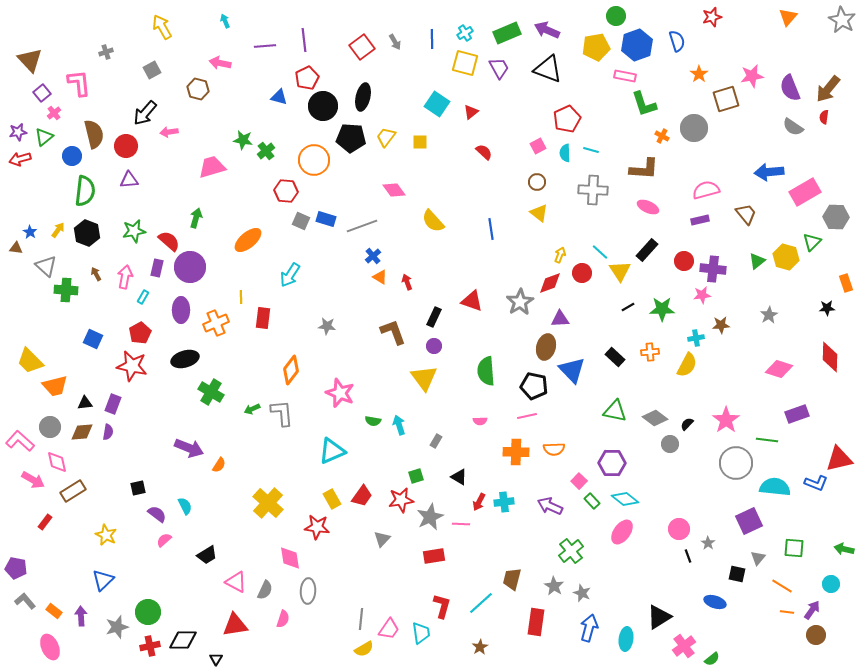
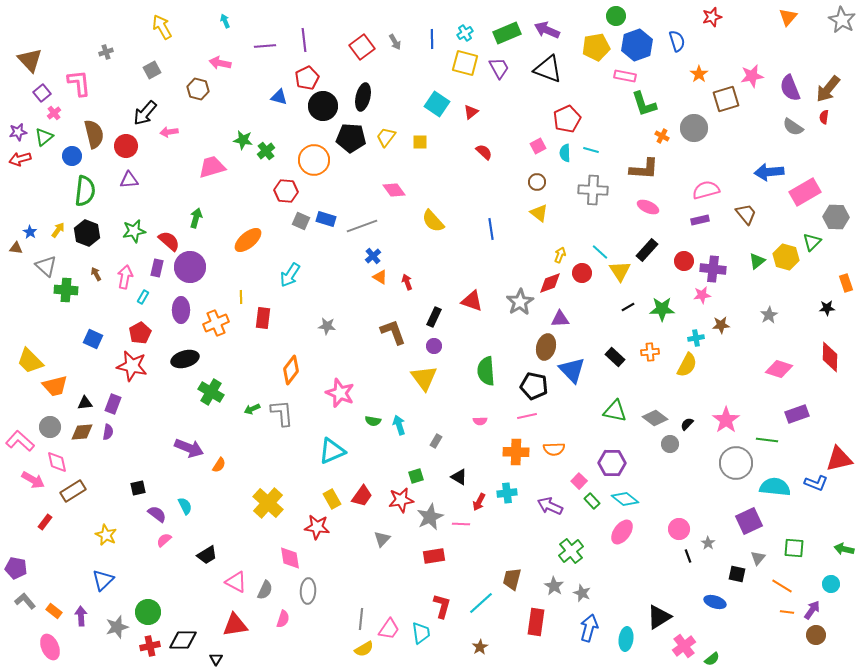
cyan cross at (504, 502): moved 3 px right, 9 px up
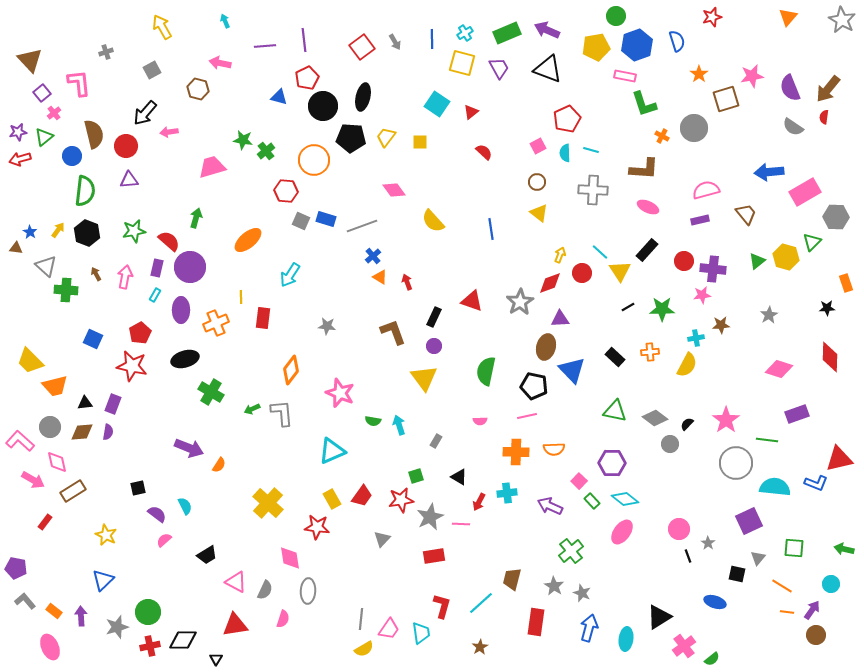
yellow square at (465, 63): moved 3 px left
cyan rectangle at (143, 297): moved 12 px right, 2 px up
green semicircle at (486, 371): rotated 16 degrees clockwise
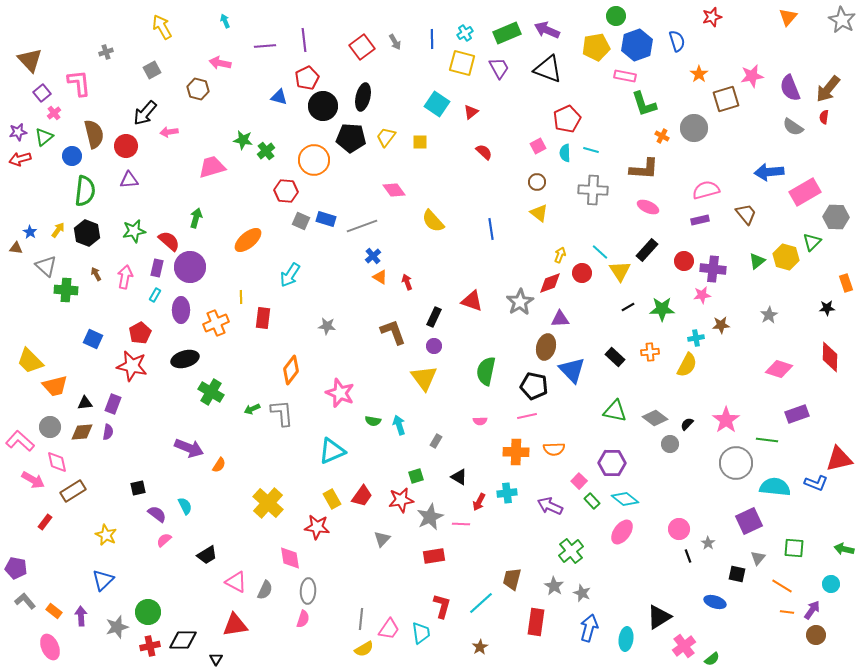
pink semicircle at (283, 619): moved 20 px right
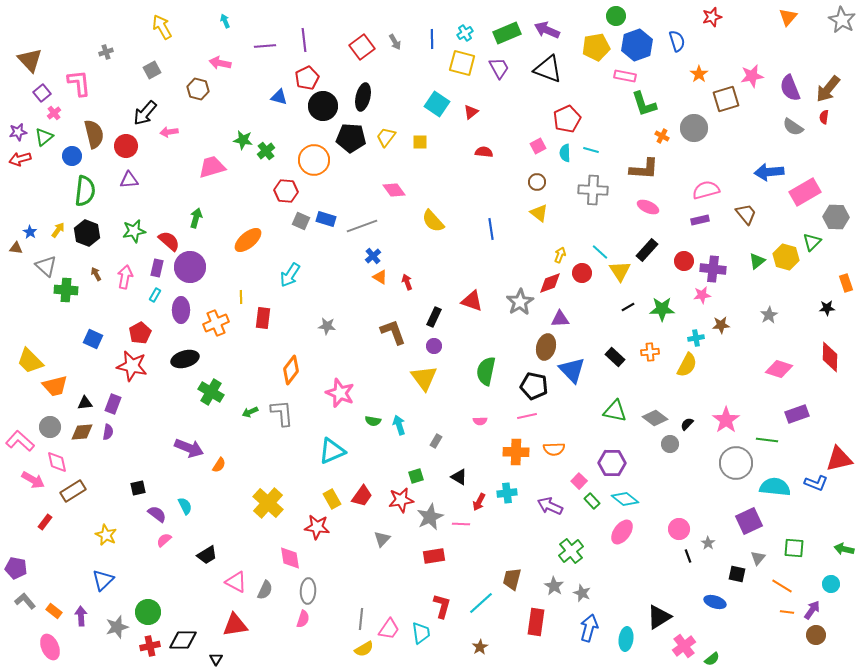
red semicircle at (484, 152): rotated 36 degrees counterclockwise
green arrow at (252, 409): moved 2 px left, 3 px down
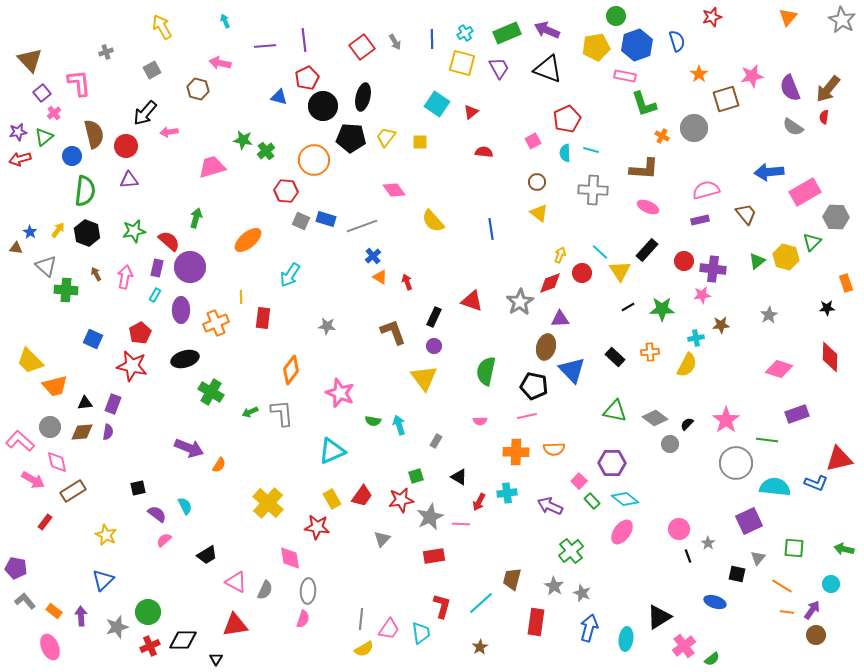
pink square at (538, 146): moved 5 px left, 5 px up
red cross at (150, 646): rotated 12 degrees counterclockwise
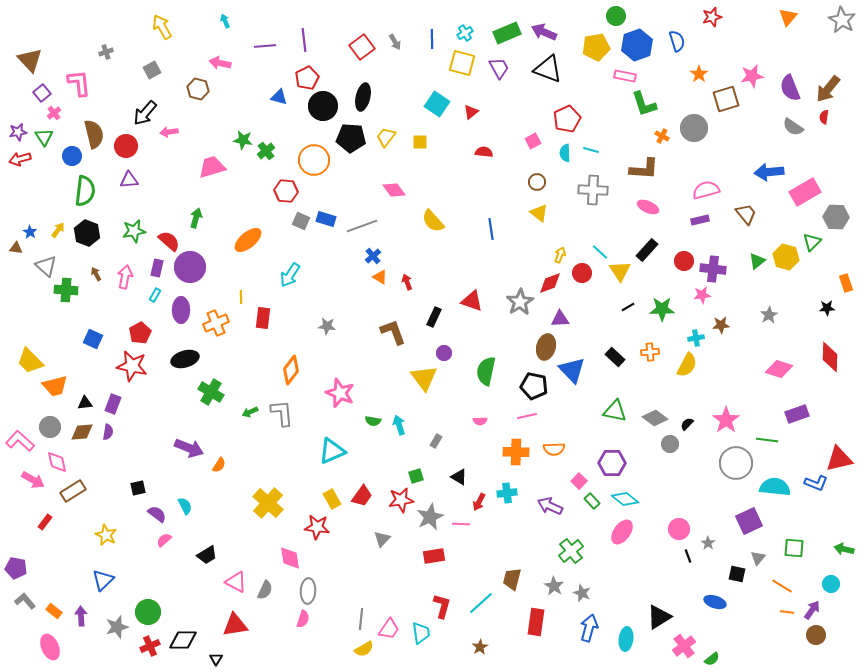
purple arrow at (547, 30): moved 3 px left, 2 px down
green triangle at (44, 137): rotated 24 degrees counterclockwise
purple circle at (434, 346): moved 10 px right, 7 px down
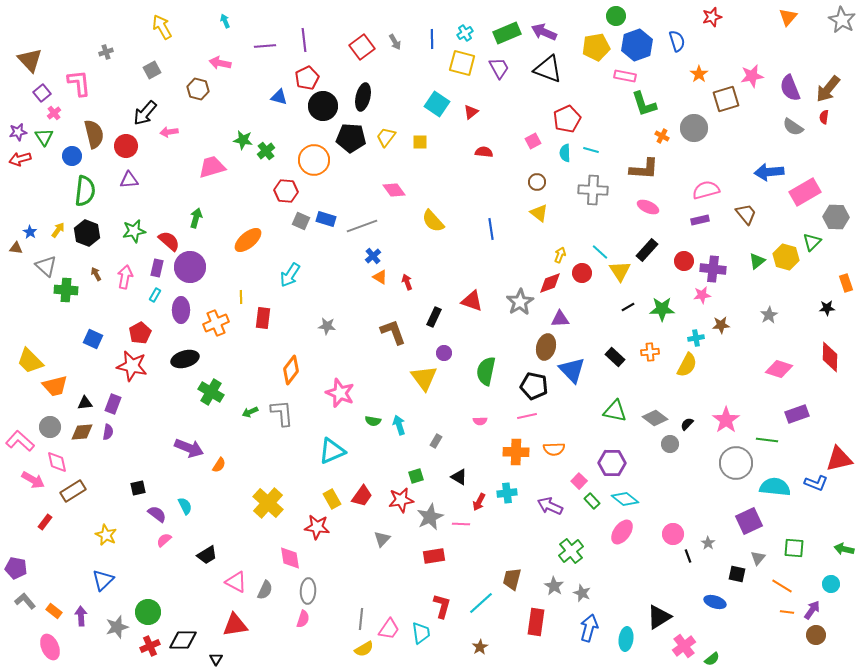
pink circle at (679, 529): moved 6 px left, 5 px down
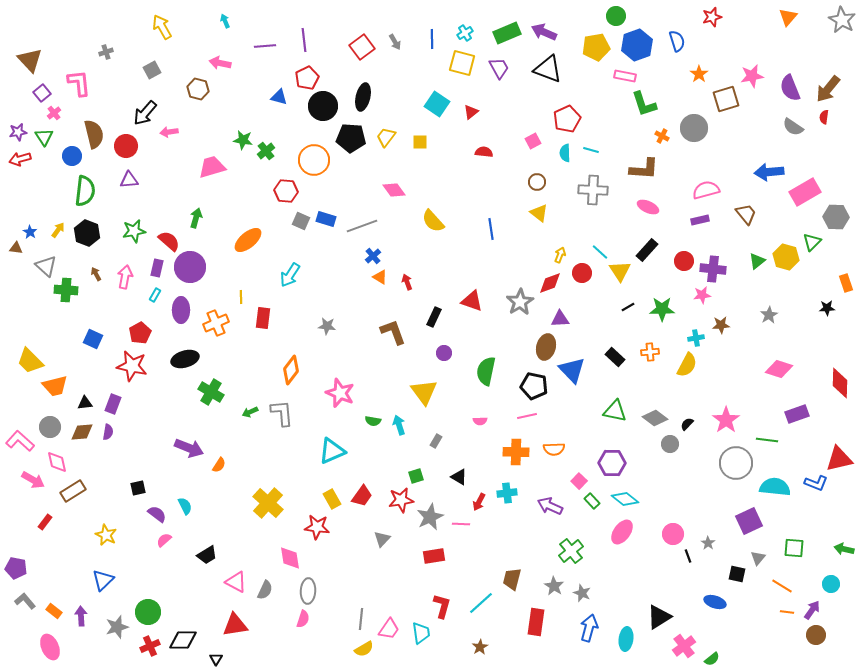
red diamond at (830, 357): moved 10 px right, 26 px down
yellow triangle at (424, 378): moved 14 px down
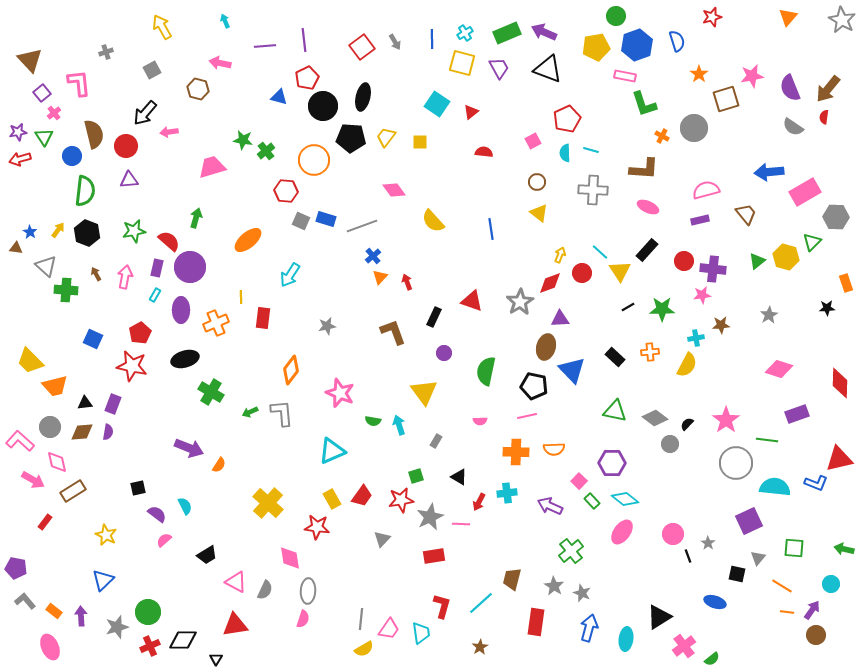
orange triangle at (380, 277): rotated 42 degrees clockwise
gray star at (327, 326): rotated 18 degrees counterclockwise
